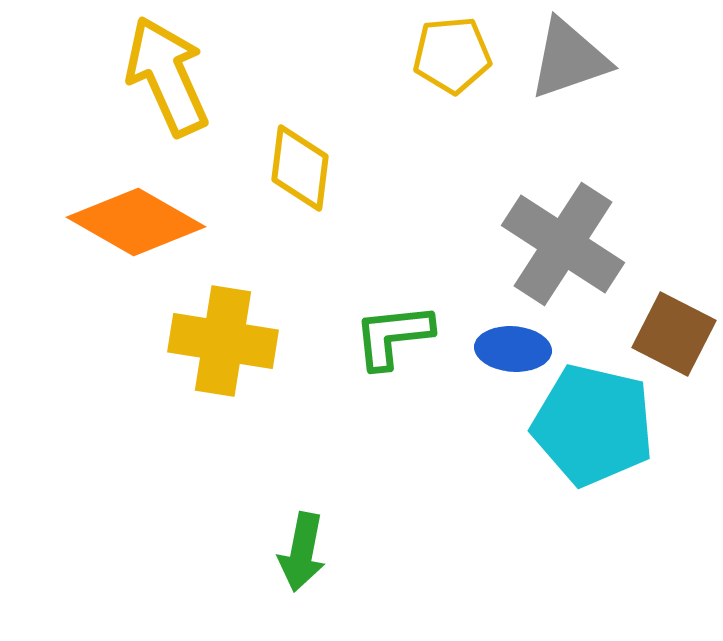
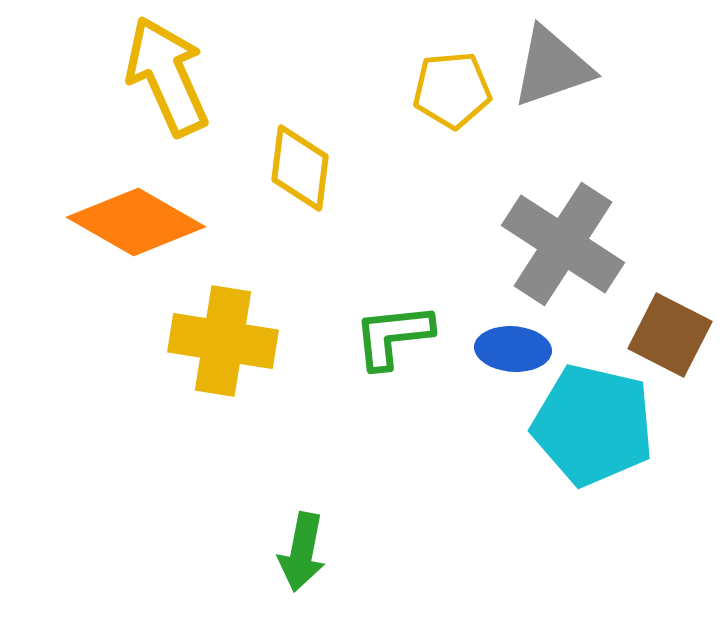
yellow pentagon: moved 35 px down
gray triangle: moved 17 px left, 8 px down
brown square: moved 4 px left, 1 px down
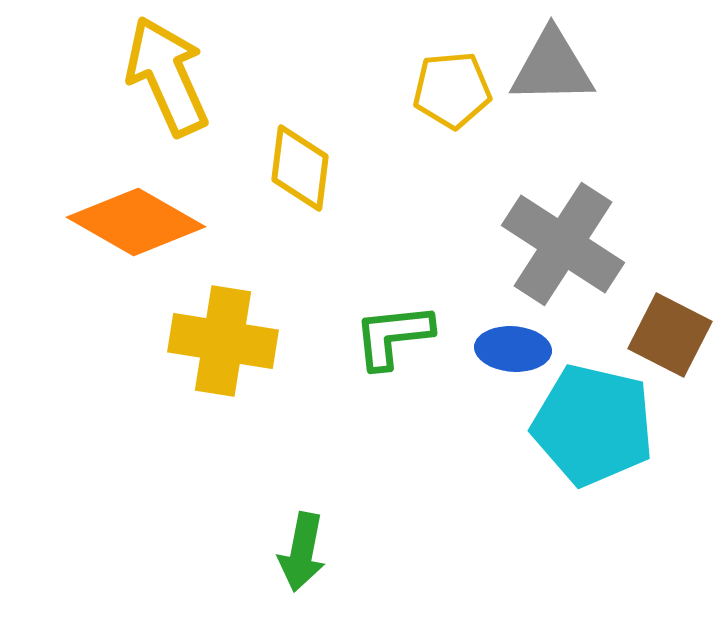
gray triangle: rotated 18 degrees clockwise
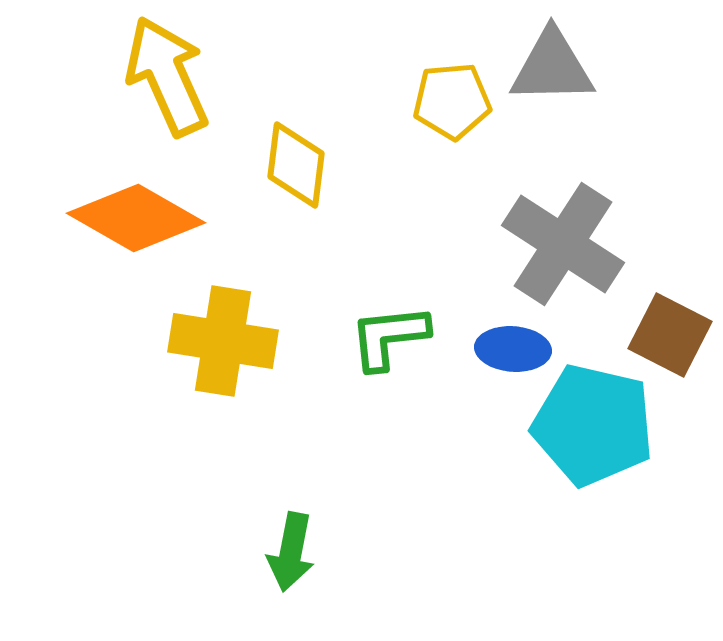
yellow pentagon: moved 11 px down
yellow diamond: moved 4 px left, 3 px up
orange diamond: moved 4 px up
green L-shape: moved 4 px left, 1 px down
green arrow: moved 11 px left
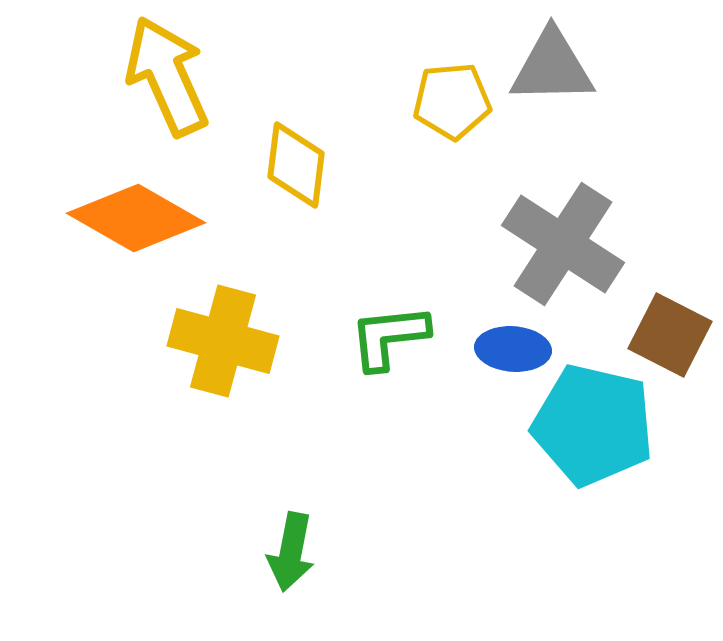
yellow cross: rotated 6 degrees clockwise
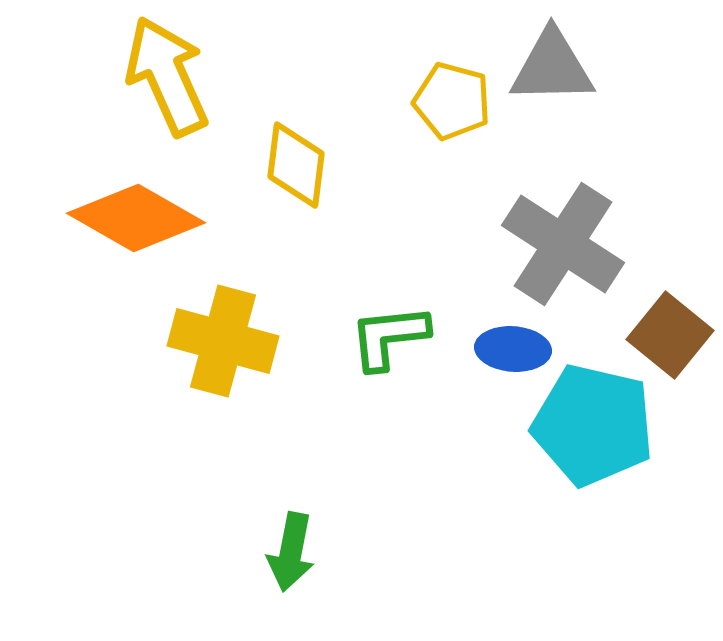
yellow pentagon: rotated 20 degrees clockwise
brown square: rotated 12 degrees clockwise
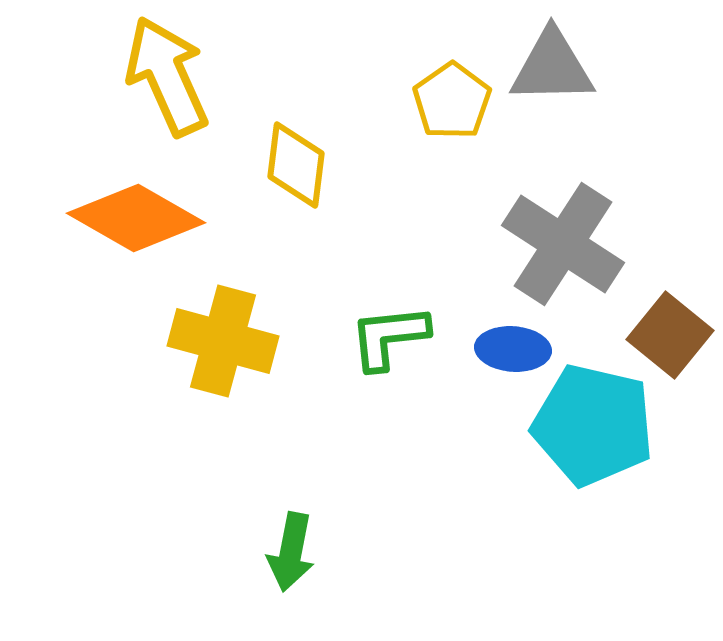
yellow pentagon: rotated 22 degrees clockwise
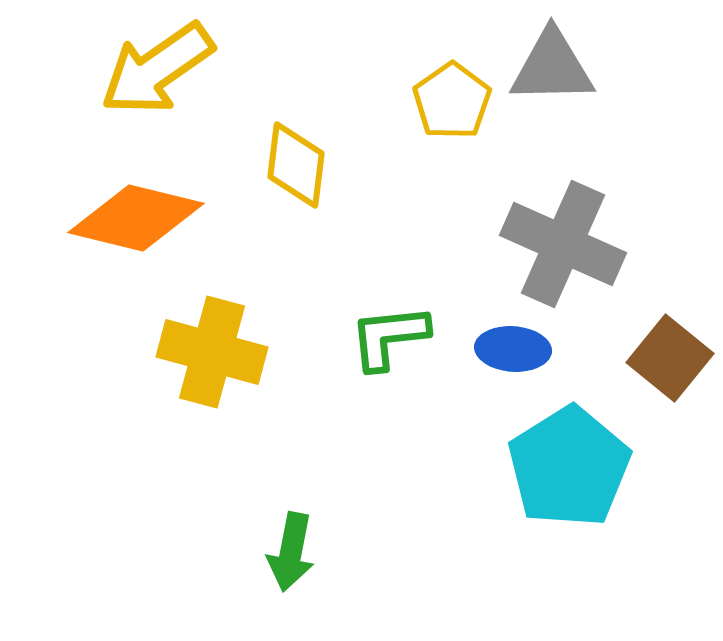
yellow arrow: moved 10 px left, 7 px up; rotated 101 degrees counterclockwise
orange diamond: rotated 16 degrees counterclockwise
gray cross: rotated 9 degrees counterclockwise
brown square: moved 23 px down
yellow cross: moved 11 px left, 11 px down
cyan pentagon: moved 24 px left, 42 px down; rotated 27 degrees clockwise
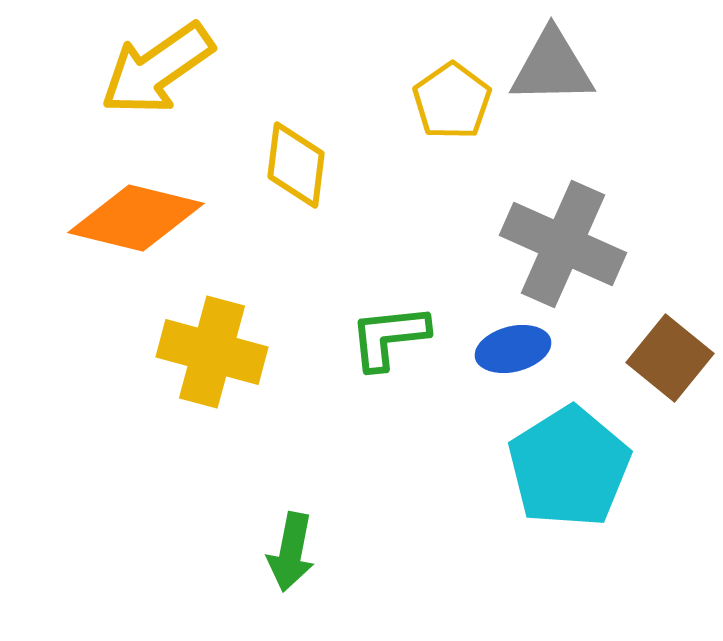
blue ellipse: rotated 18 degrees counterclockwise
